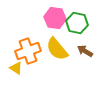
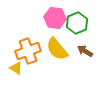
green hexagon: rotated 25 degrees clockwise
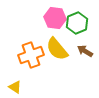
orange cross: moved 3 px right, 4 px down
yellow triangle: moved 1 px left, 19 px down
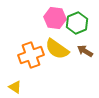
yellow semicircle: rotated 15 degrees counterclockwise
